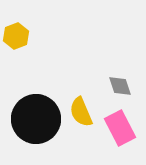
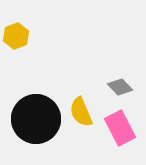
gray diamond: moved 1 px down; rotated 25 degrees counterclockwise
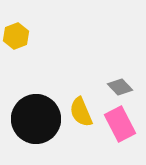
pink rectangle: moved 4 px up
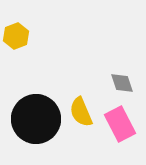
gray diamond: moved 2 px right, 4 px up; rotated 25 degrees clockwise
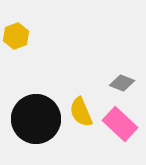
gray diamond: rotated 50 degrees counterclockwise
pink rectangle: rotated 20 degrees counterclockwise
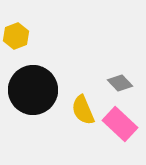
gray diamond: moved 2 px left; rotated 25 degrees clockwise
yellow semicircle: moved 2 px right, 2 px up
black circle: moved 3 px left, 29 px up
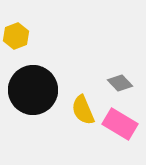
pink rectangle: rotated 12 degrees counterclockwise
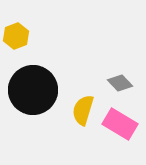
yellow semicircle: rotated 40 degrees clockwise
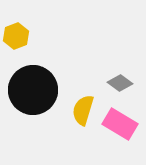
gray diamond: rotated 10 degrees counterclockwise
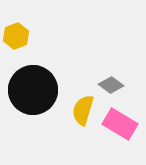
gray diamond: moved 9 px left, 2 px down
